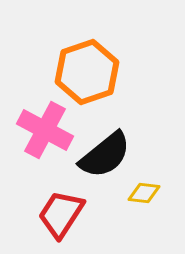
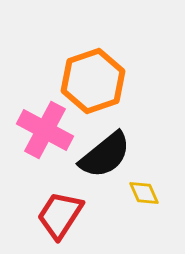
orange hexagon: moved 6 px right, 9 px down
yellow diamond: rotated 60 degrees clockwise
red trapezoid: moved 1 px left, 1 px down
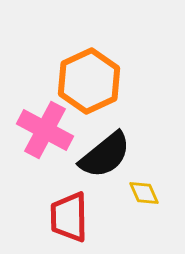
orange hexagon: moved 4 px left; rotated 6 degrees counterclockwise
red trapezoid: moved 9 px right, 2 px down; rotated 34 degrees counterclockwise
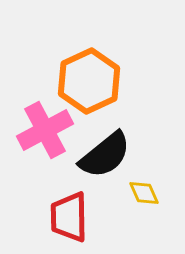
pink cross: rotated 34 degrees clockwise
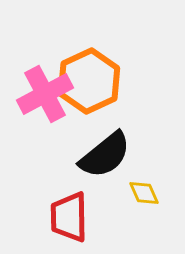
pink cross: moved 36 px up
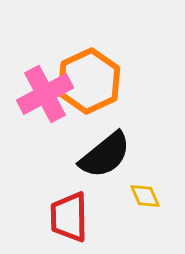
yellow diamond: moved 1 px right, 3 px down
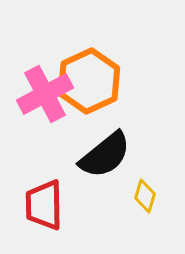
yellow diamond: rotated 40 degrees clockwise
red trapezoid: moved 25 px left, 12 px up
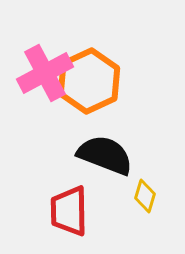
pink cross: moved 21 px up
black semicircle: rotated 120 degrees counterclockwise
red trapezoid: moved 25 px right, 6 px down
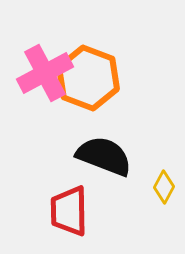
orange hexagon: moved 1 px left, 3 px up; rotated 14 degrees counterclockwise
black semicircle: moved 1 px left, 1 px down
yellow diamond: moved 19 px right, 9 px up; rotated 12 degrees clockwise
